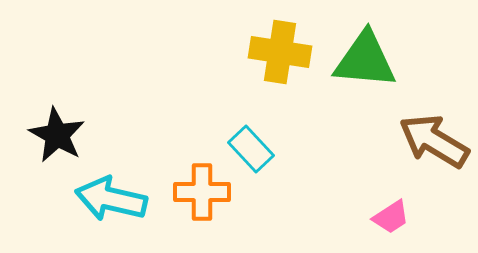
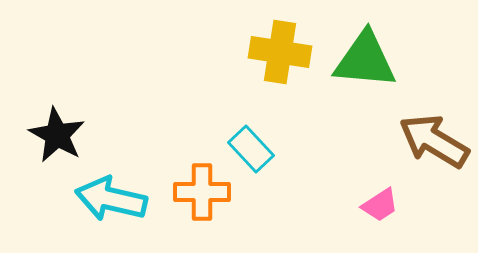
pink trapezoid: moved 11 px left, 12 px up
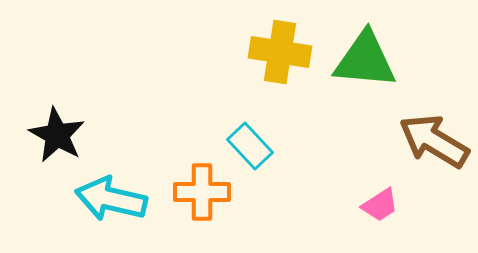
cyan rectangle: moved 1 px left, 3 px up
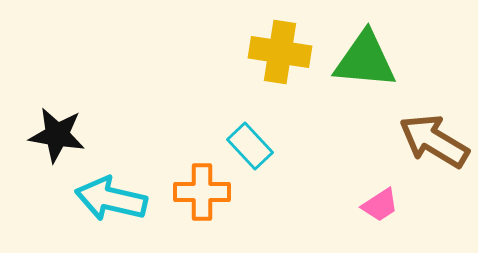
black star: rotated 20 degrees counterclockwise
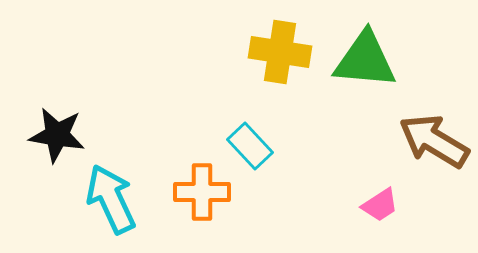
cyan arrow: rotated 52 degrees clockwise
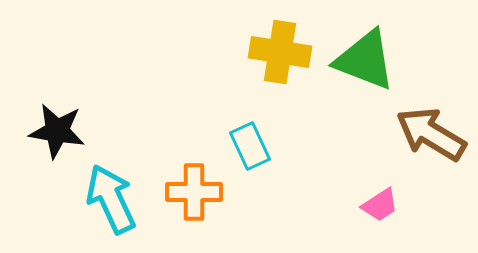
green triangle: rotated 16 degrees clockwise
black star: moved 4 px up
brown arrow: moved 3 px left, 7 px up
cyan rectangle: rotated 18 degrees clockwise
orange cross: moved 8 px left
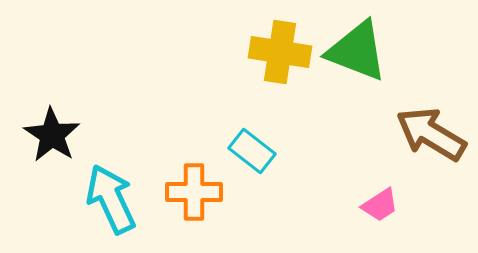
green triangle: moved 8 px left, 9 px up
black star: moved 5 px left, 4 px down; rotated 24 degrees clockwise
cyan rectangle: moved 2 px right, 5 px down; rotated 27 degrees counterclockwise
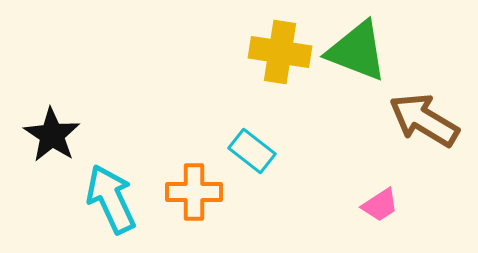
brown arrow: moved 7 px left, 14 px up
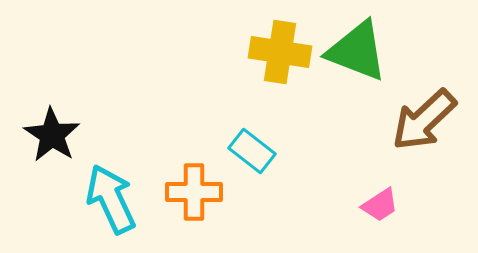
brown arrow: rotated 74 degrees counterclockwise
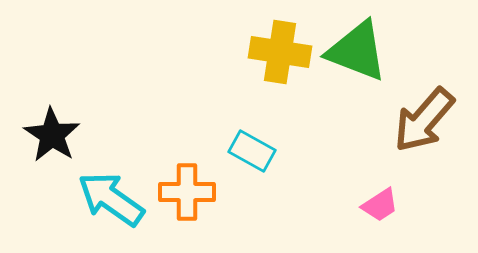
brown arrow: rotated 6 degrees counterclockwise
cyan rectangle: rotated 9 degrees counterclockwise
orange cross: moved 7 px left
cyan arrow: rotated 30 degrees counterclockwise
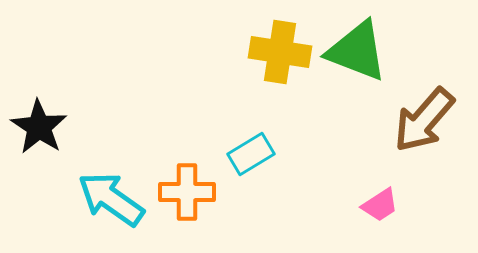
black star: moved 13 px left, 8 px up
cyan rectangle: moved 1 px left, 3 px down; rotated 60 degrees counterclockwise
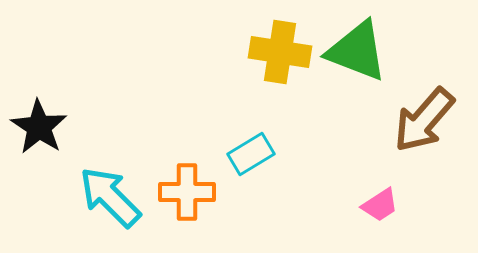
cyan arrow: moved 1 px left, 2 px up; rotated 10 degrees clockwise
